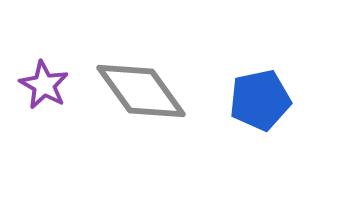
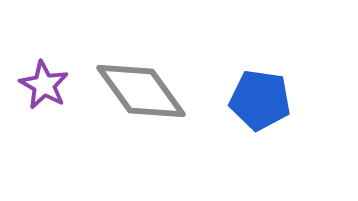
blue pentagon: rotated 20 degrees clockwise
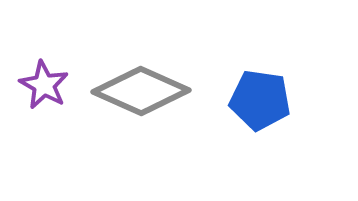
gray diamond: rotated 30 degrees counterclockwise
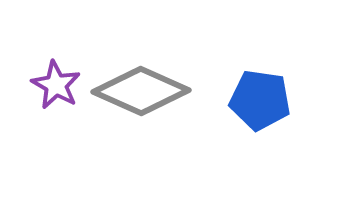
purple star: moved 12 px right
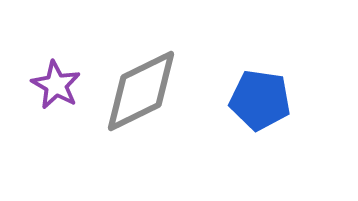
gray diamond: rotated 50 degrees counterclockwise
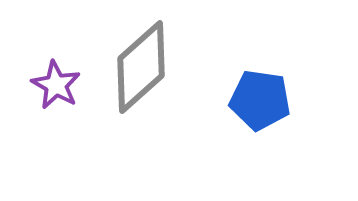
gray diamond: moved 24 px up; rotated 16 degrees counterclockwise
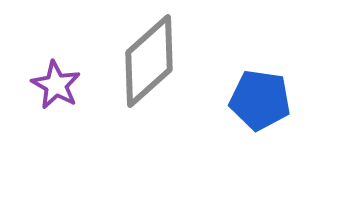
gray diamond: moved 8 px right, 6 px up
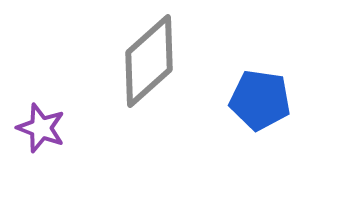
purple star: moved 15 px left, 43 px down; rotated 9 degrees counterclockwise
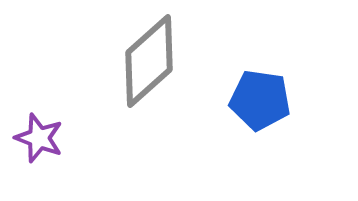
purple star: moved 2 px left, 10 px down
